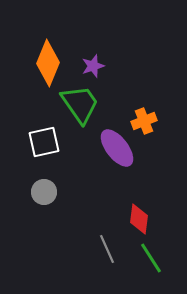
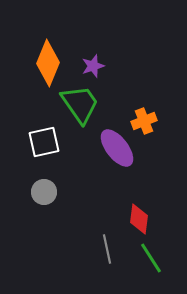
gray line: rotated 12 degrees clockwise
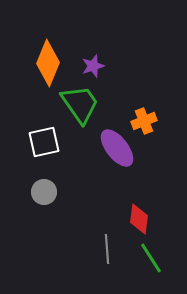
gray line: rotated 8 degrees clockwise
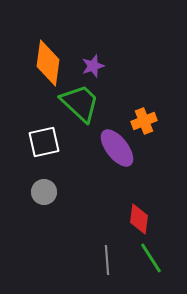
orange diamond: rotated 15 degrees counterclockwise
green trapezoid: moved 1 px up; rotated 12 degrees counterclockwise
gray line: moved 11 px down
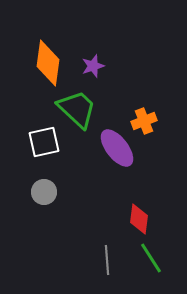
green trapezoid: moved 3 px left, 6 px down
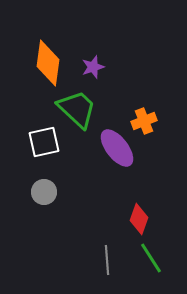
purple star: moved 1 px down
red diamond: rotated 12 degrees clockwise
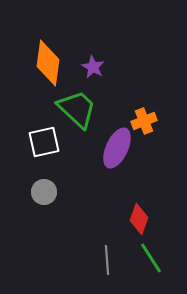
purple star: rotated 25 degrees counterclockwise
purple ellipse: rotated 63 degrees clockwise
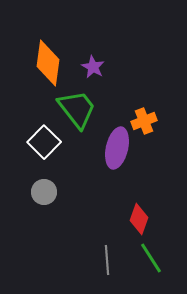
green trapezoid: rotated 9 degrees clockwise
white square: rotated 32 degrees counterclockwise
purple ellipse: rotated 12 degrees counterclockwise
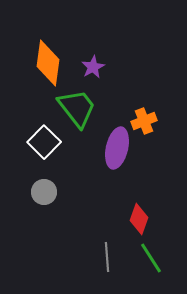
purple star: rotated 15 degrees clockwise
green trapezoid: moved 1 px up
gray line: moved 3 px up
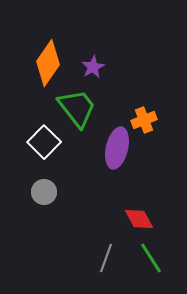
orange diamond: rotated 27 degrees clockwise
orange cross: moved 1 px up
red diamond: rotated 48 degrees counterclockwise
gray line: moved 1 px left, 1 px down; rotated 24 degrees clockwise
